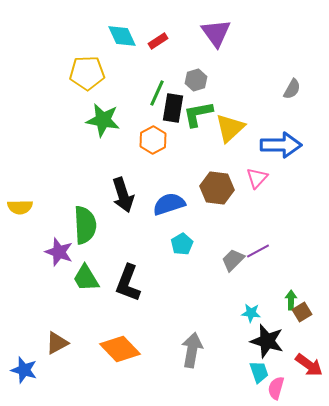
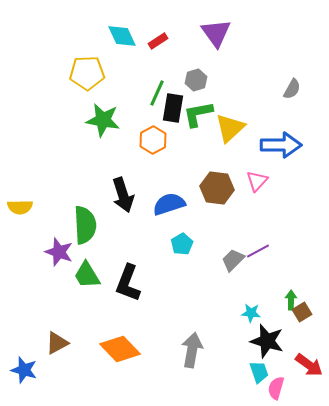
pink triangle: moved 3 px down
green trapezoid: moved 1 px right, 3 px up
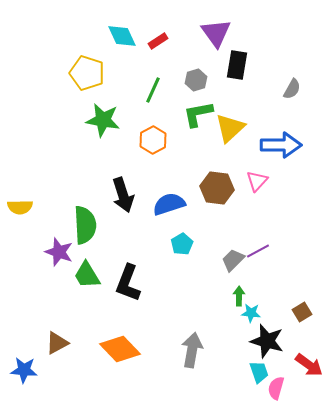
yellow pentagon: rotated 20 degrees clockwise
green line: moved 4 px left, 3 px up
black rectangle: moved 64 px right, 43 px up
green arrow: moved 52 px left, 4 px up
blue star: rotated 12 degrees counterclockwise
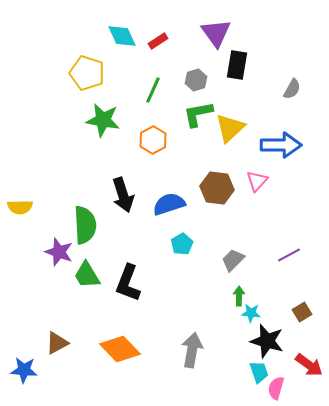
purple line: moved 31 px right, 4 px down
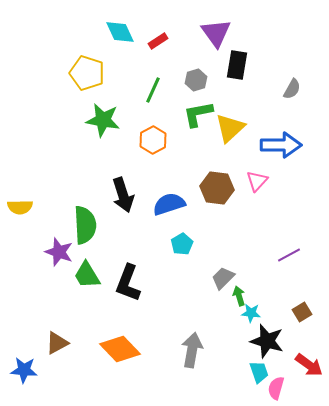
cyan diamond: moved 2 px left, 4 px up
gray trapezoid: moved 10 px left, 18 px down
green arrow: rotated 18 degrees counterclockwise
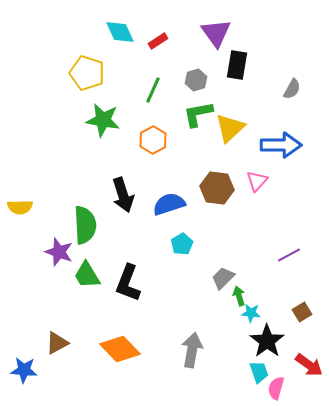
black star: rotated 20 degrees clockwise
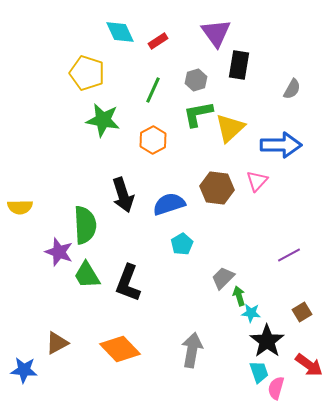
black rectangle: moved 2 px right
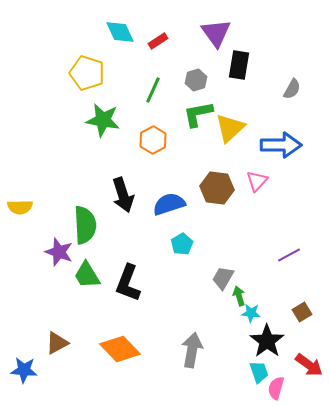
gray trapezoid: rotated 15 degrees counterclockwise
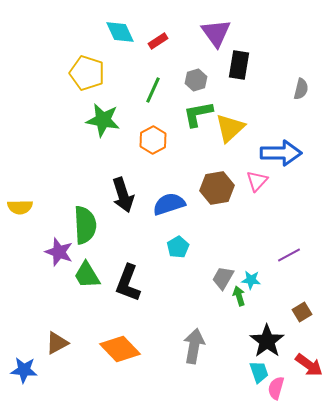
gray semicircle: moved 9 px right; rotated 15 degrees counterclockwise
blue arrow: moved 8 px down
brown hexagon: rotated 16 degrees counterclockwise
cyan pentagon: moved 4 px left, 3 px down
cyan star: moved 33 px up
gray arrow: moved 2 px right, 4 px up
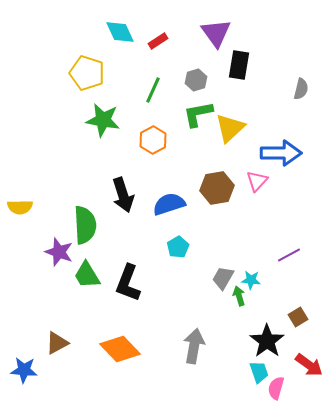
brown square: moved 4 px left, 5 px down
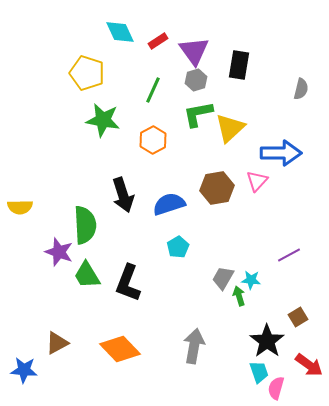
purple triangle: moved 22 px left, 18 px down
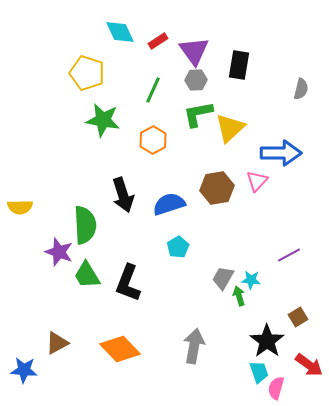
gray hexagon: rotated 15 degrees clockwise
